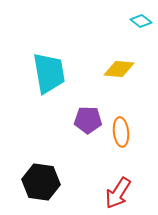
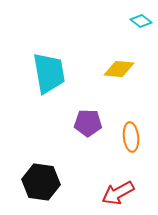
purple pentagon: moved 3 px down
orange ellipse: moved 10 px right, 5 px down
red arrow: rotated 28 degrees clockwise
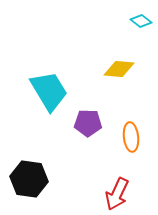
cyan trapezoid: moved 18 px down; rotated 21 degrees counterclockwise
black hexagon: moved 12 px left, 3 px up
red arrow: moved 1 px left, 1 px down; rotated 36 degrees counterclockwise
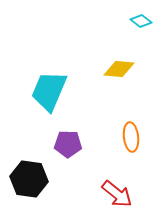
cyan trapezoid: rotated 126 degrees counterclockwise
purple pentagon: moved 20 px left, 21 px down
red arrow: rotated 76 degrees counterclockwise
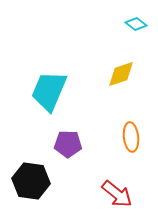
cyan diamond: moved 5 px left, 3 px down
yellow diamond: moved 2 px right, 5 px down; rotated 24 degrees counterclockwise
black hexagon: moved 2 px right, 2 px down
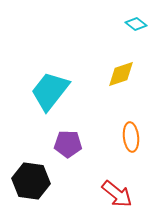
cyan trapezoid: moved 1 px right; rotated 15 degrees clockwise
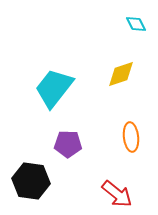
cyan diamond: rotated 25 degrees clockwise
cyan trapezoid: moved 4 px right, 3 px up
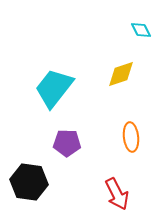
cyan diamond: moved 5 px right, 6 px down
purple pentagon: moved 1 px left, 1 px up
black hexagon: moved 2 px left, 1 px down
red arrow: rotated 24 degrees clockwise
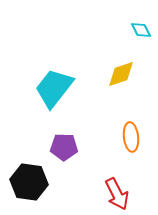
purple pentagon: moved 3 px left, 4 px down
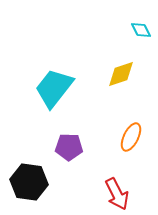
orange ellipse: rotated 32 degrees clockwise
purple pentagon: moved 5 px right
